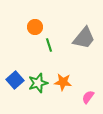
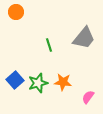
orange circle: moved 19 px left, 15 px up
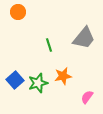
orange circle: moved 2 px right
orange star: moved 6 px up; rotated 18 degrees counterclockwise
pink semicircle: moved 1 px left
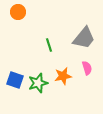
blue square: rotated 30 degrees counterclockwise
pink semicircle: moved 29 px up; rotated 128 degrees clockwise
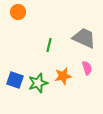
gray trapezoid: rotated 105 degrees counterclockwise
green line: rotated 32 degrees clockwise
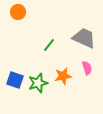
green line: rotated 24 degrees clockwise
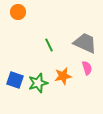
gray trapezoid: moved 1 px right, 5 px down
green line: rotated 64 degrees counterclockwise
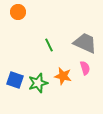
pink semicircle: moved 2 px left
orange star: rotated 24 degrees clockwise
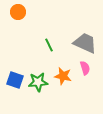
green star: moved 1 px up; rotated 12 degrees clockwise
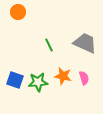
pink semicircle: moved 1 px left, 10 px down
